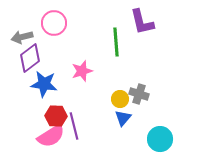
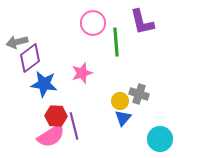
pink circle: moved 39 px right
gray arrow: moved 5 px left, 5 px down
pink star: moved 2 px down
yellow circle: moved 2 px down
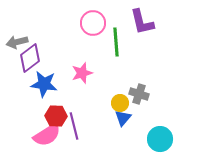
yellow circle: moved 2 px down
pink semicircle: moved 4 px left, 1 px up
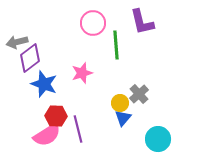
green line: moved 3 px down
blue star: rotated 12 degrees clockwise
gray cross: rotated 30 degrees clockwise
purple line: moved 4 px right, 3 px down
cyan circle: moved 2 px left
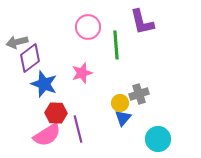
pink circle: moved 5 px left, 4 px down
gray cross: rotated 24 degrees clockwise
red hexagon: moved 3 px up
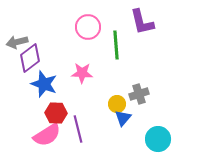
pink star: rotated 20 degrees clockwise
yellow circle: moved 3 px left, 1 px down
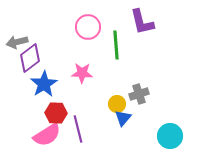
blue star: rotated 20 degrees clockwise
cyan circle: moved 12 px right, 3 px up
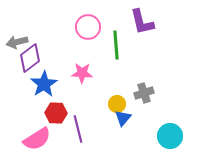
gray cross: moved 5 px right, 1 px up
pink semicircle: moved 10 px left, 4 px down
